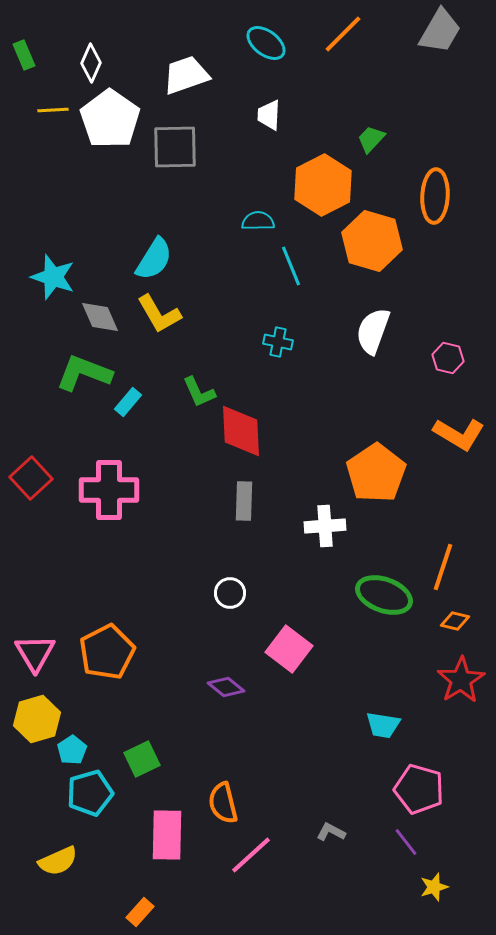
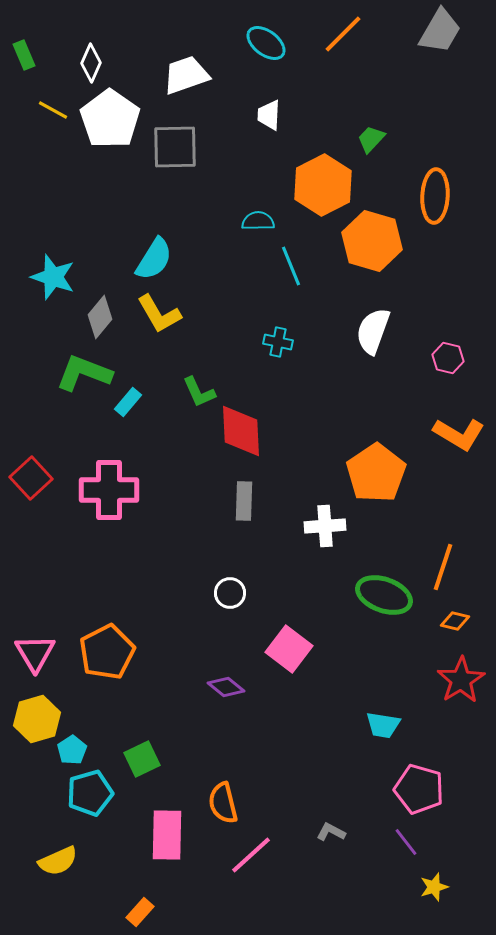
yellow line at (53, 110): rotated 32 degrees clockwise
gray diamond at (100, 317): rotated 63 degrees clockwise
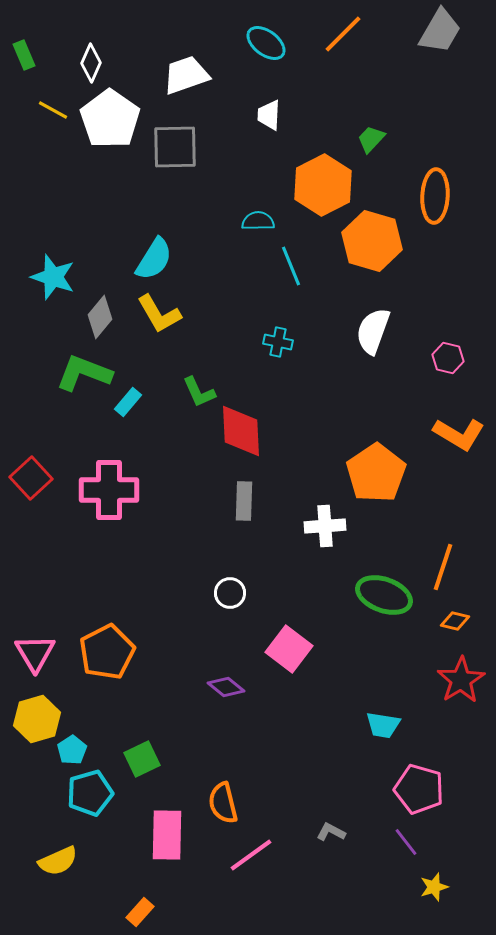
pink line at (251, 855): rotated 6 degrees clockwise
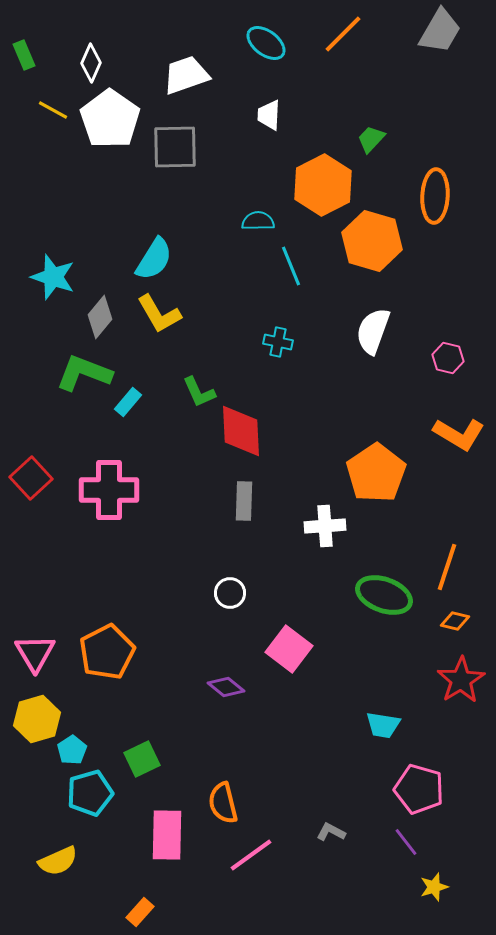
orange line at (443, 567): moved 4 px right
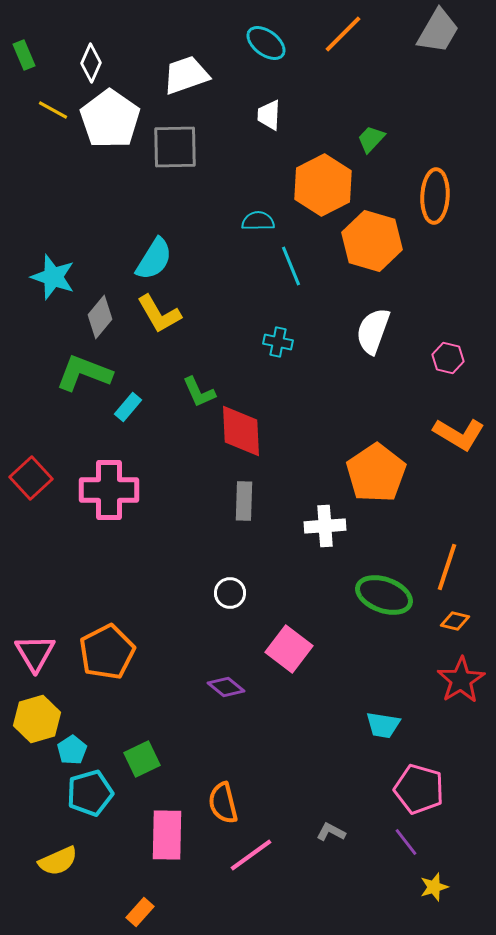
gray trapezoid at (440, 31): moved 2 px left
cyan rectangle at (128, 402): moved 5 px down
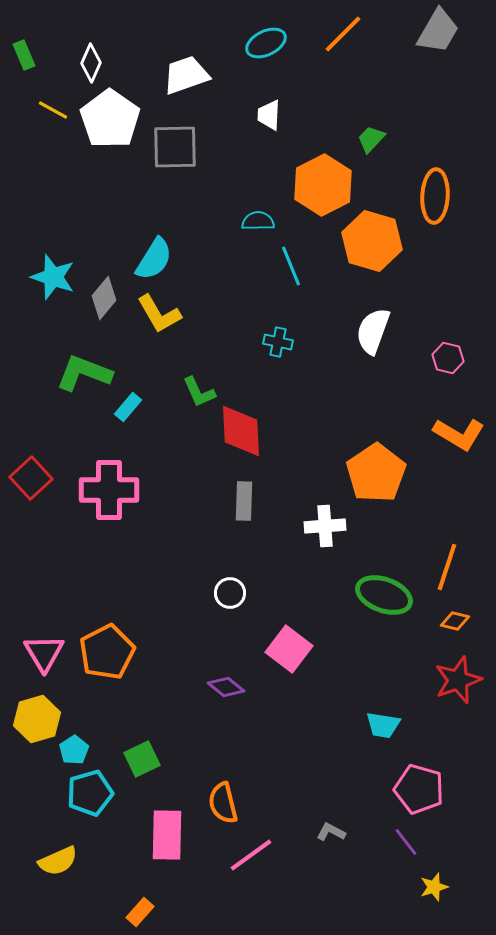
cyan ellipse at (266, 43): rotated 63 degrees counterclockwise
gray diamond at (100, 317): moved 4 px right, 19 px up
pink triangle at (35, 653): moved 9 px right
red star at (461, 680): moved 3 px left; rotated 12 degrees clockwise
cyan pentagon at (72, 750): moved 2 px right
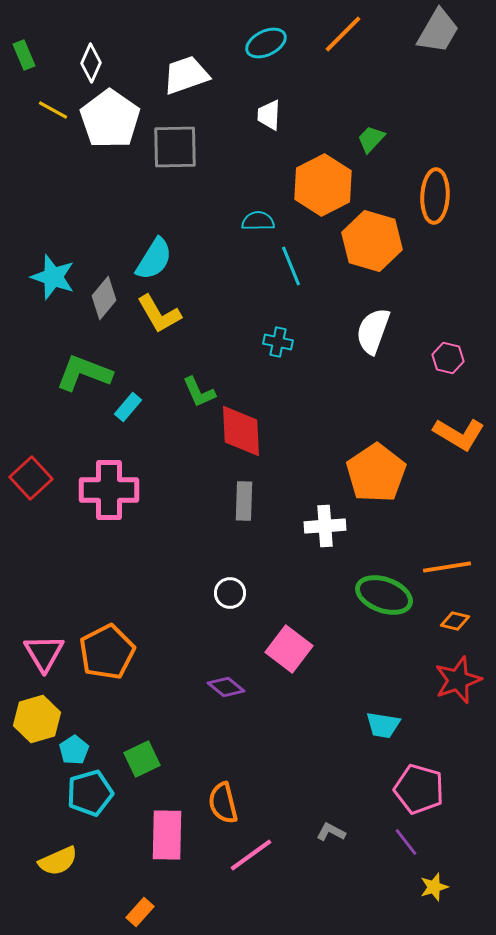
orange line at (447, 567): rotated 63 degrees clockwise
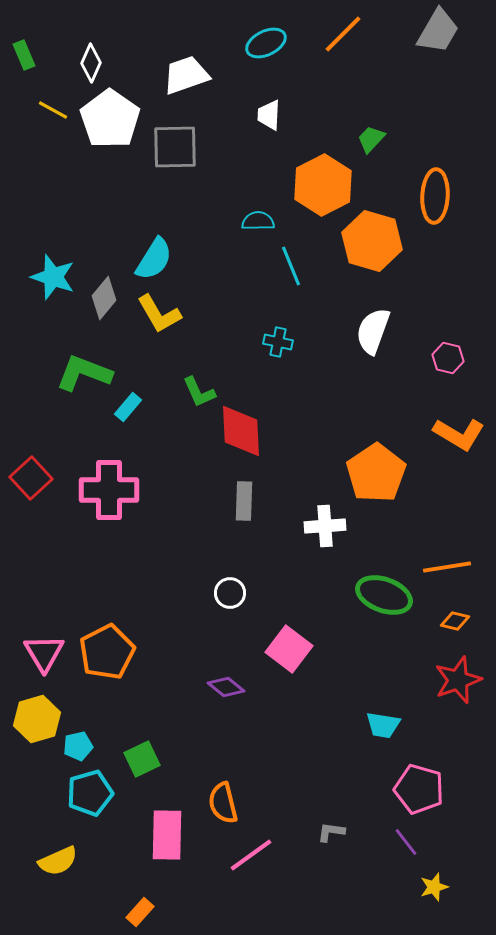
cyan pentagon at (74, 750): moved 4 px right, 4 px up; rotated 20 degrees clockwise
gray L-shape at (331, 832): rotated 20 degrees counterclockwise
